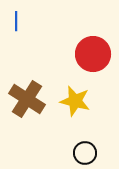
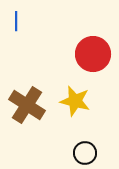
brown cross: moved 6 px down
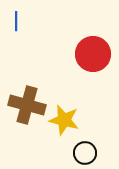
yellow star: moved 11 px left, 19 px down
brown cross: rotated 18 degrees counterclockwise
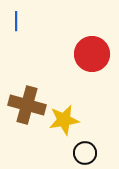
red circle: moved 1 px left
yellow star: rotated 24 degrees counterclockwise
